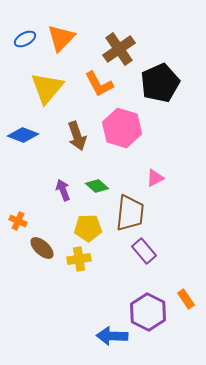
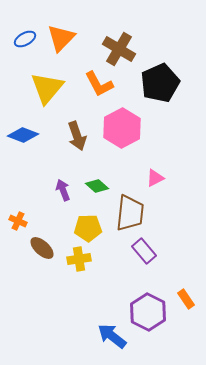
brown cross: rotated 24 degrees counterclockwise
pink hexagon: rotated 15 degrees clockwise
blue arrow: rotated 36 degrees clockwise
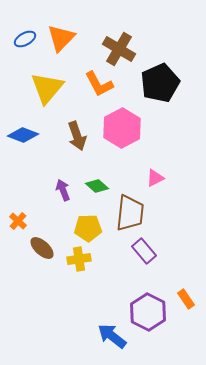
orange cross: rotated 18 degrees clockwise
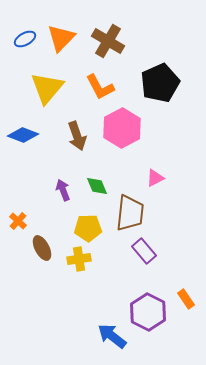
brown cross: moved 11 px left, 8 px up
orange L-shape: moved 1 px right, 3 px down
green diamond: rotated 25 degrees clockwise
brown ellipse: rotated 20 degrees clockwise
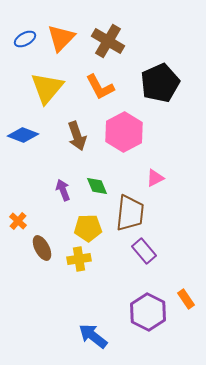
pink hexagon: moved 2 px right, 4 px down
blue arrow: moved 19 px left
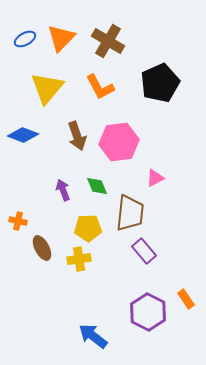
pink hexagon: moved 5 px left, 10 px down; rotated 21 degrees clockwise
orange cross: rotated 30 degrees counterclockwise
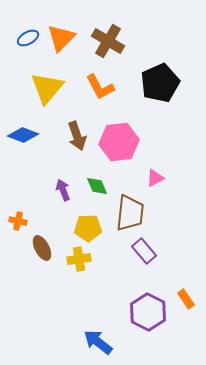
blue ellipse: moved 3 px right, 1 px up
blue arrow: moved 5 px right, 6 px down
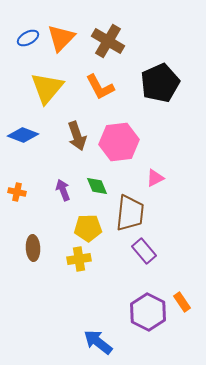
orange cross: moved 1 px left, 29 px up
brown ellipse: moved 9 px left; rotated 25 degrees clockwise
orange rectangle: moved 4 px left, 3 px down
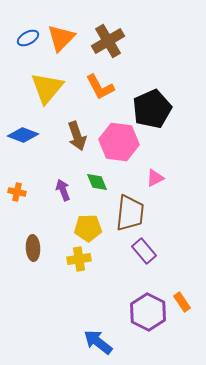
brown cross: rotated 28 degrees clockwise
black pentagon: moved 8 px left, 26 px down
pink hexagon: rotated 15 degrees clockwise
green diamond: moved 4 px up
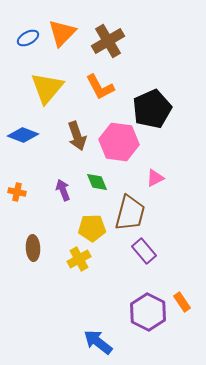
orange triangle: moved 1 px right, 5 px up
brown trapezoid: rotated 9 degrees clockwise
yellow pentagon: moved 4 px right
yellow cross: rotated 20 degrees counterclockwise
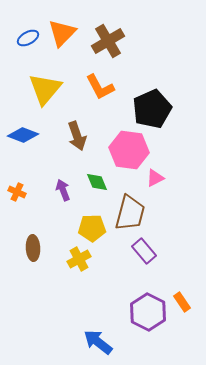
yellow triangle: moved 2 px left, 1 px down
pink hexagon: moved 10 px right, 8 px down
orange cross: rotated 12 degrees clockwise
